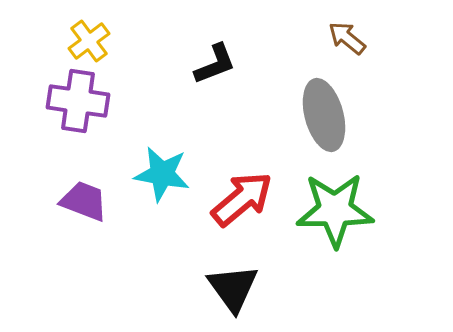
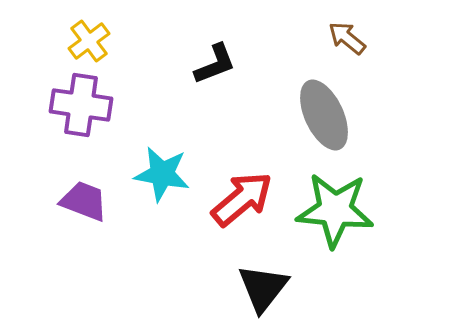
purple cross: moved 3 px right, 4 px down
gray ellipse: rotated 10 degrees counterclockwise
green star: rotated 6 degrees clockwise
black triangle: moved 30 px right; rotated 14 degrees clockwise
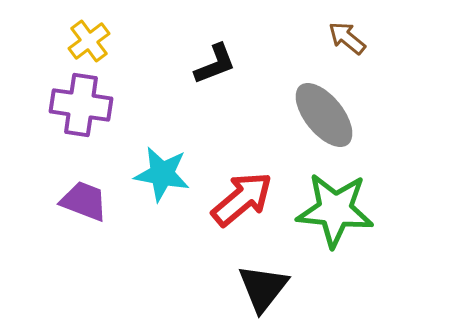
gray ellipse: rotated 14 degrees counterclockwise
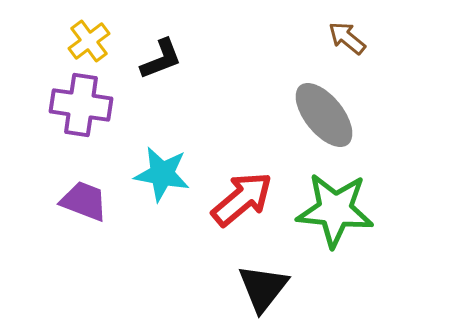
black L-shape: moved 54 px left, 5 px up
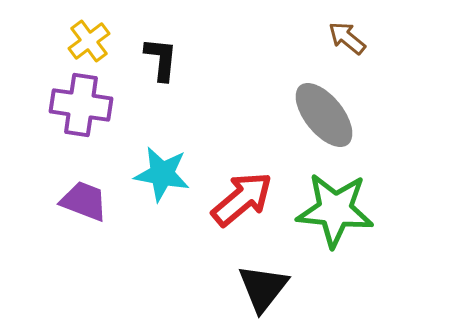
black L-shape: rotated 63 degrees counterclockwise
